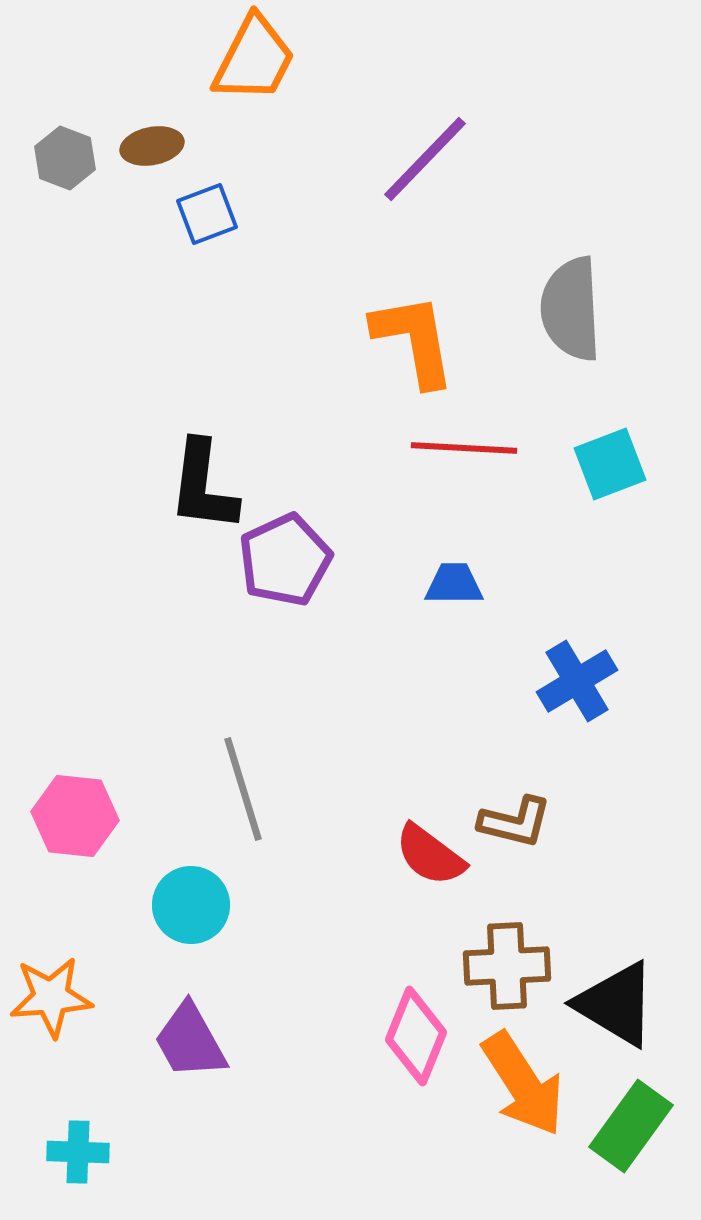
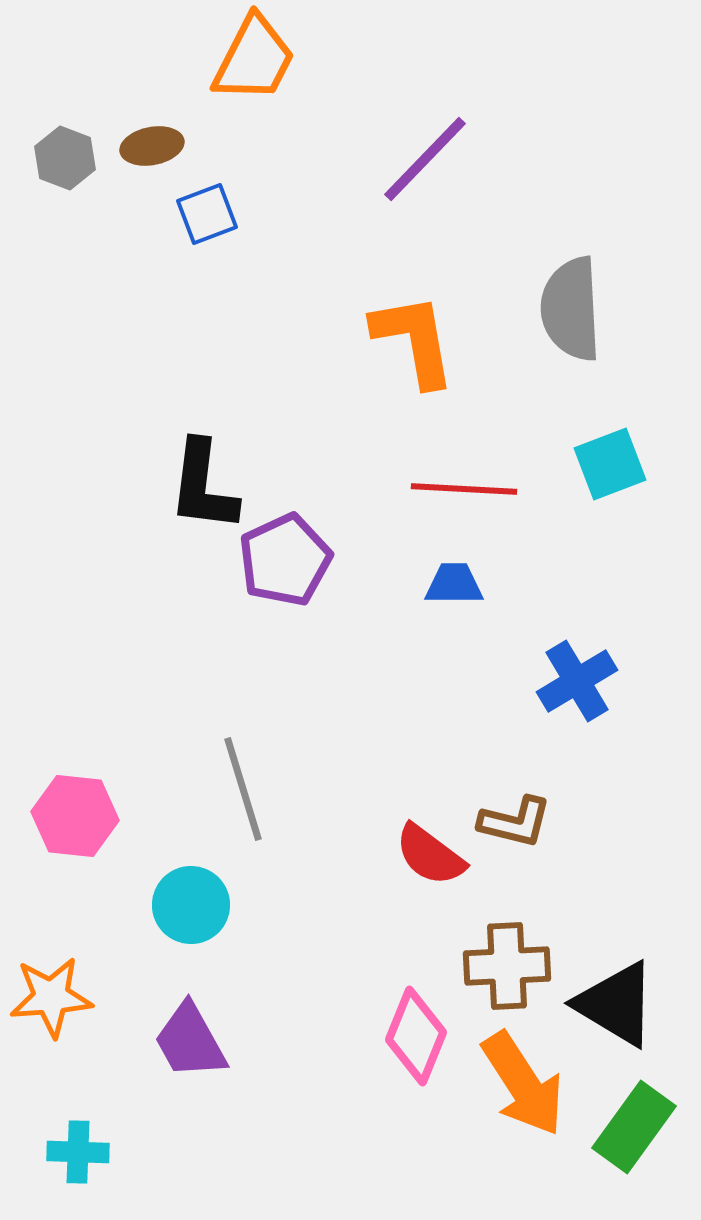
red line: moved 41 px down
green rectangle: moved 3 px right, 1 px down
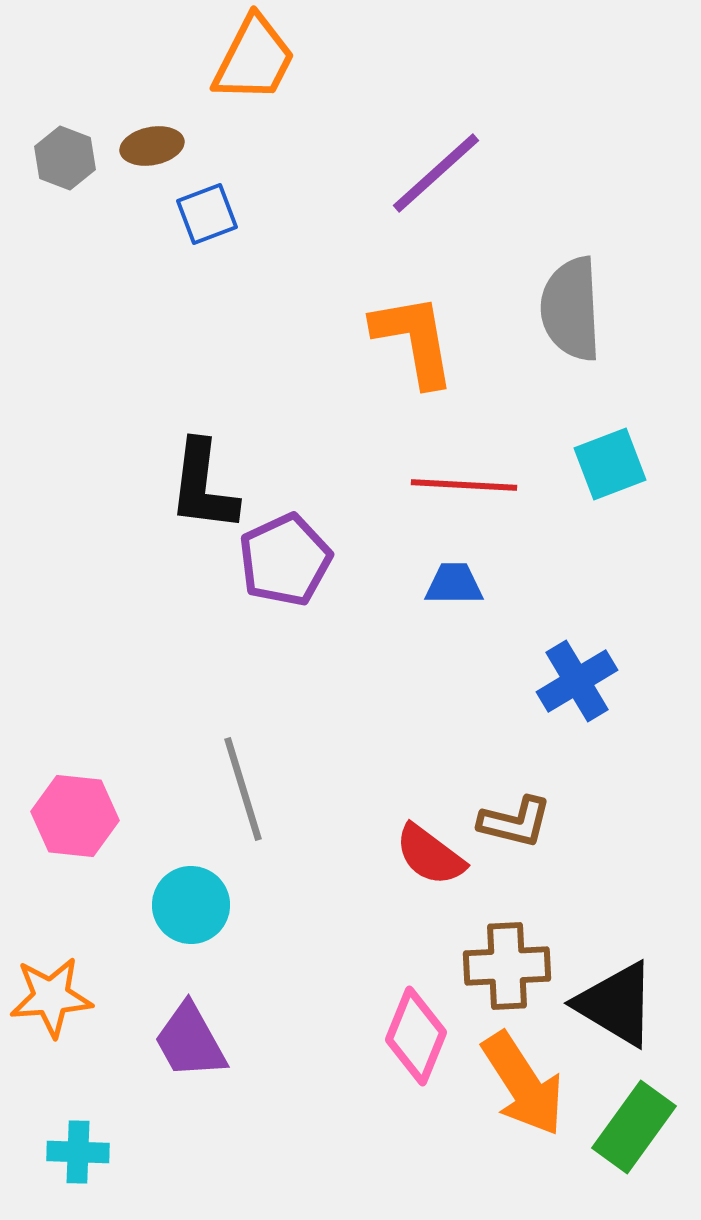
purple line: moved 11 px right, 14 px down; rotated 4 degrees clockwise
red line: moved 4 px up
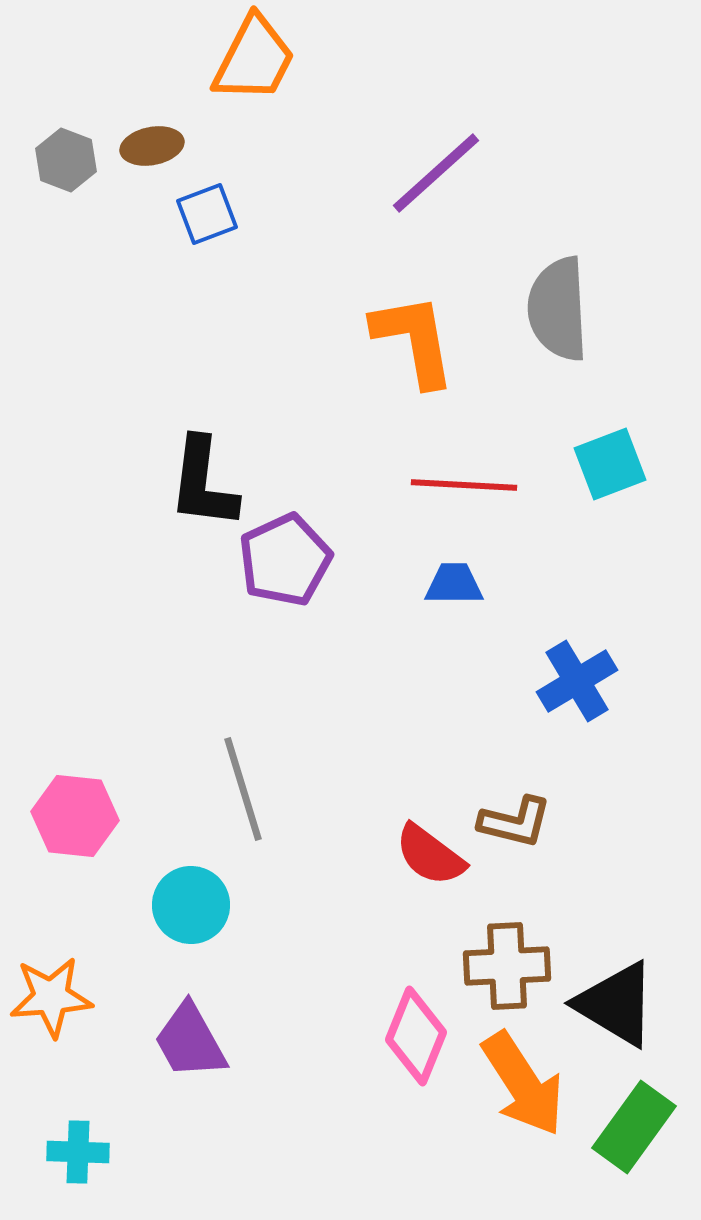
gray hexagon: moved 1 px right, 2 px down
gray semicircle: moved 13 px left
black L-shape: moved 3 px up
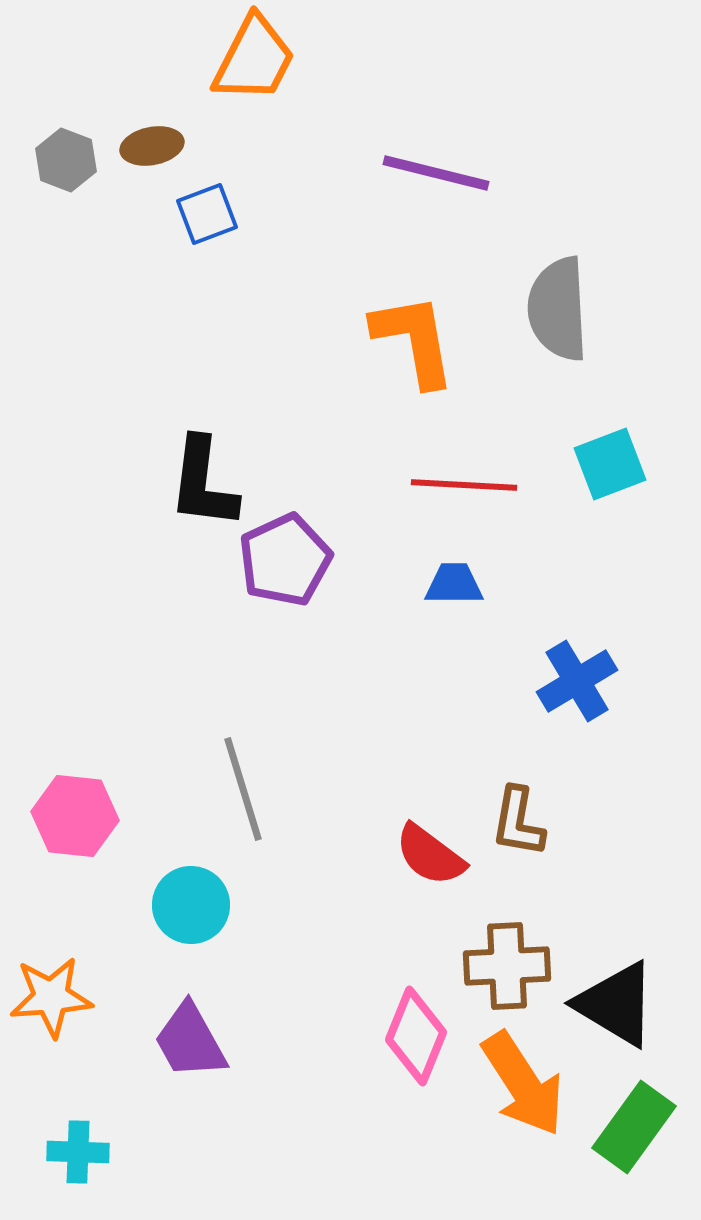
purple line: rotated 56 degrees clockwise
brown L-shape: moved 3 px right; rotated 86 degrees clockwise
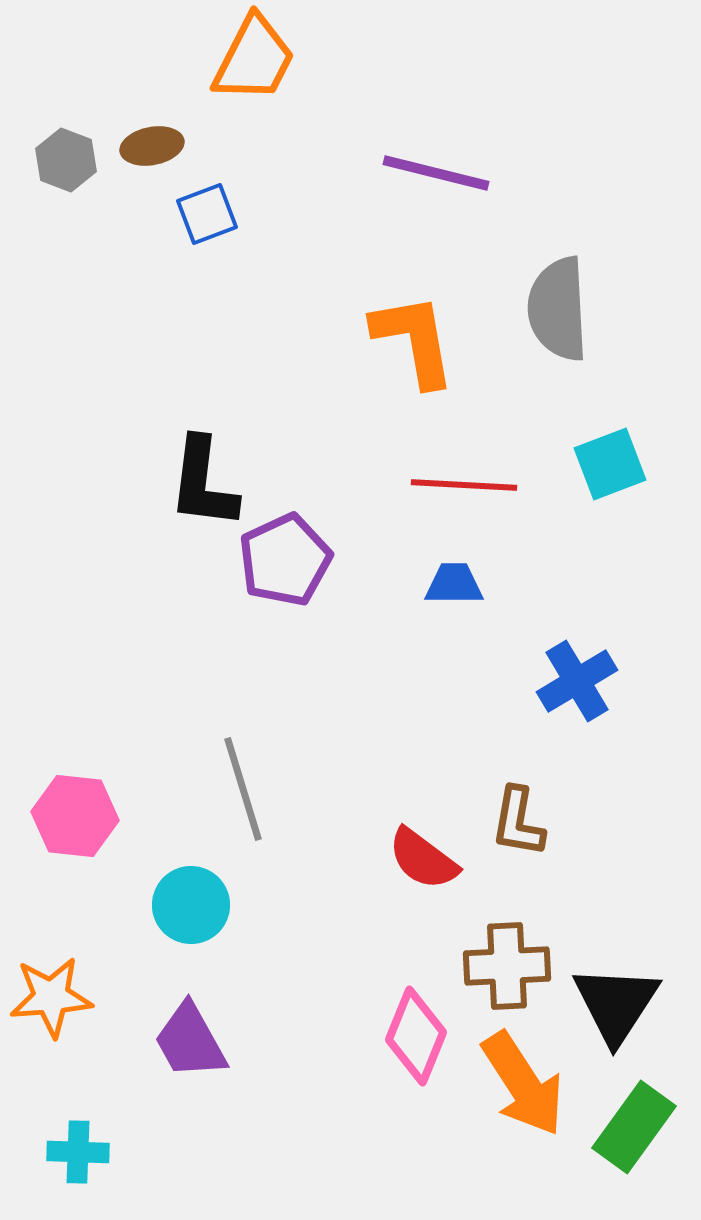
red semicircle: moved 7 px left, 4 px down
black triangle: rotated 32 degrees clockwise
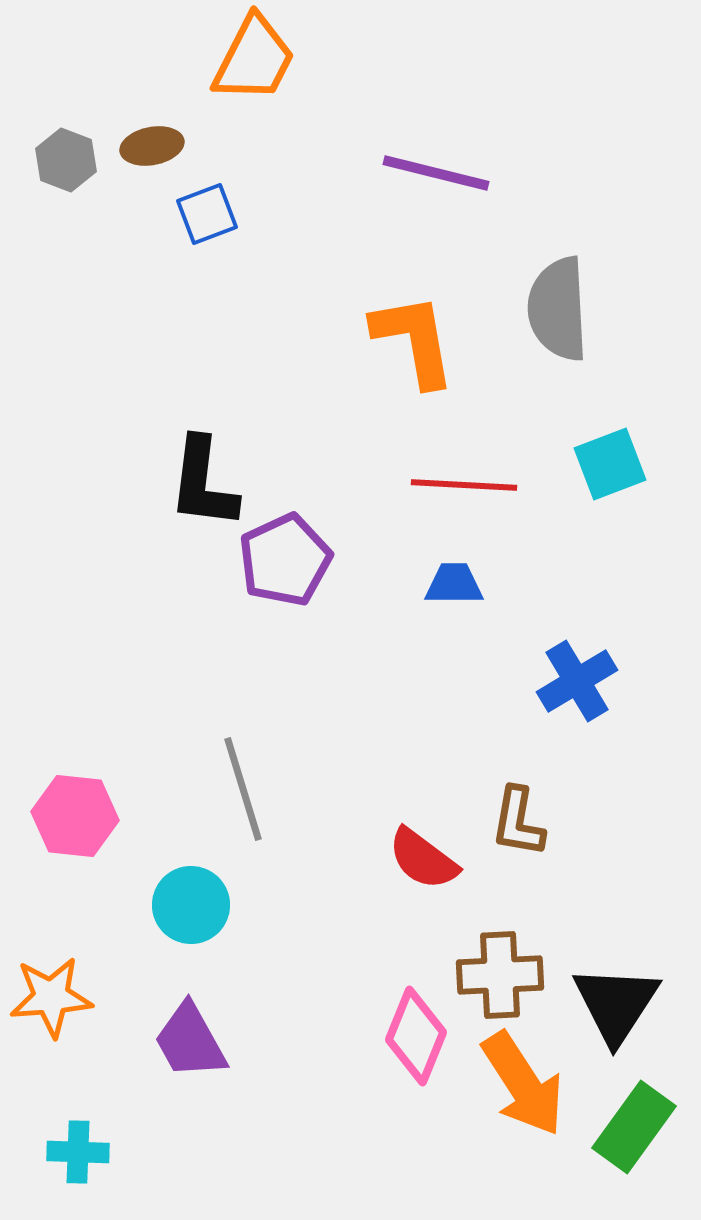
brown cross: moved 7 px left, 9 px down
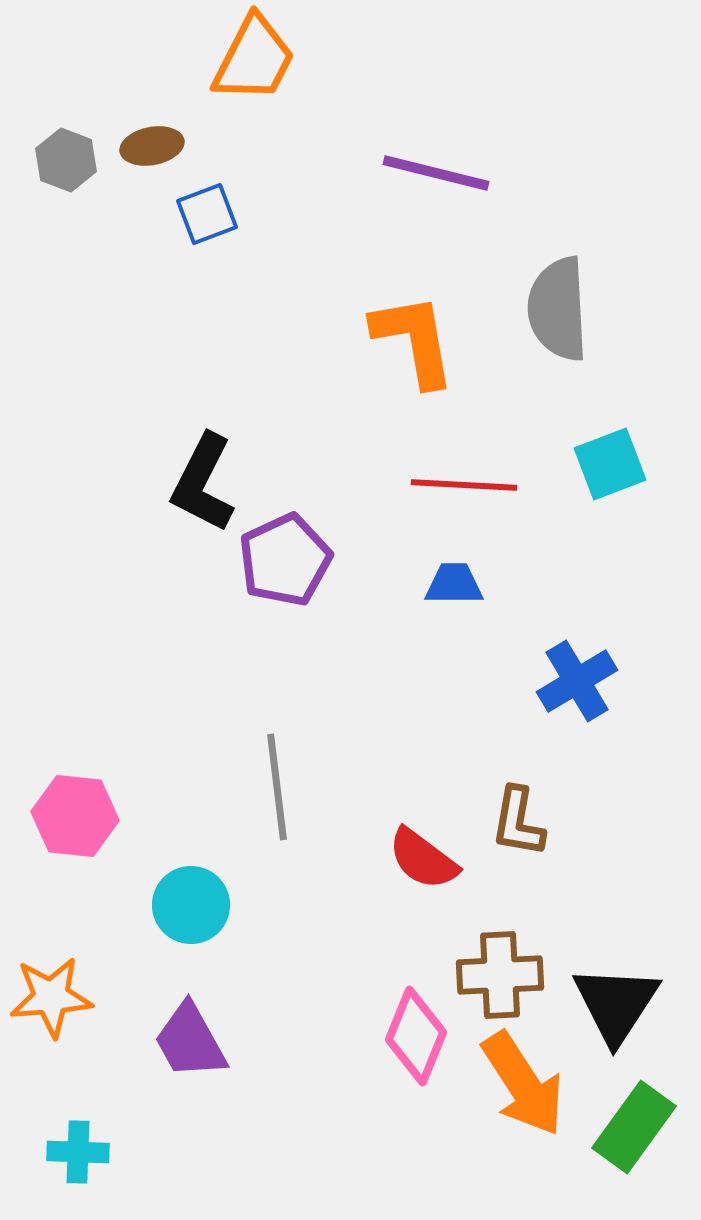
black L-shape: rotated 20 degrees clockwise
gray line: moved 34 px right, 2 px up; rotated 10 degrees clockwise
